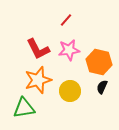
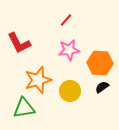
red L-shape: moved 19 px left, 6 px up
orange hexagon: moved 1 px right, 1 px down; rotated 10 degrees counterclockwise
black semicircle: rotated 32 degrees clockwise
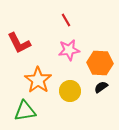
red line: rotated 72 degrees counterclockwise
orange star: rotated 20 degrees counterclockwise
black semicircle: moved 1 px left
green triangle: moved 1 px right, 3 px down
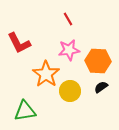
red line: moved 2 px right, 1 px up
orange hexagon: moved 2 px left, 2 px up
orange star: moved 8 px right, 6 px up
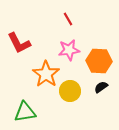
orange hexagon: moved 1 px right
green triangle: moved 1 px down
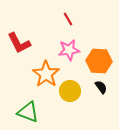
black semicircle: rotated 88 degrees clockwise
green triangle: moved 3 px right; rotated 30 degrees clockwise
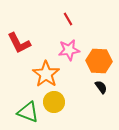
yellow circle: moved 16 px left, 11 px down
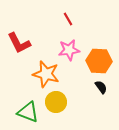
orange star: rotated 20 degrees counterclockwise
yellow circle: moved 2 px right
